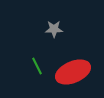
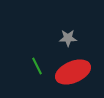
gray star: moved 14 px right, 9 px down
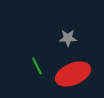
red ellipse: moved 2 px down
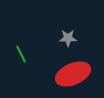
green line: moved 16 px left, 12 px up
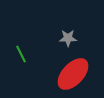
red ellipse: rotated 24 degrees counterclockwise
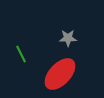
red ellipse: moved 13 px left
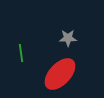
green line: moved 1 px up; rotated 18 degrees clockwise
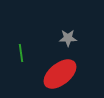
red ellipse: rotated 8 degrees clockwise
